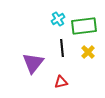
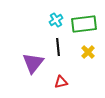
cyan cross: moved 2 px left, 1 px down
green rectangle: moved 2 px up
black line: moved 4 px left, 1 px up
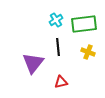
yellow cross: rotated 24 degrees counterclockwise
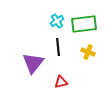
cyan cross: moved 1 px right, 1 px down
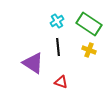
green rectangle: moved 5 px right; rotated 40 degrees clockwise
yellow cross: moved 1 px right, 2 px up
purple triangle: rotated 35 degrees counterclockwise
red triangle: rotated 32 degrees clockwise
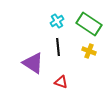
yellow cross: moved 1 px down
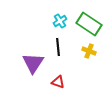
cyan cross: moved 3 px right
purple triangle: rotated 30 degrees clockwise
red triangle: moved 3 px left
